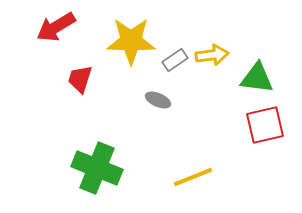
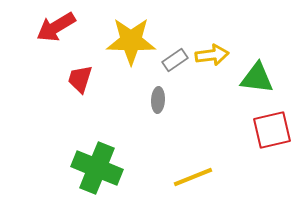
gray ellipse: rotated 70 degrees clockwise
red square: moved 7 px right, 5 px down
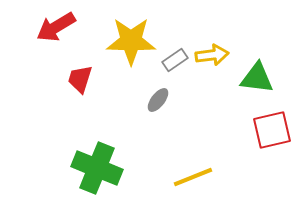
gray ellipse: rotated 35 degrees clockwise
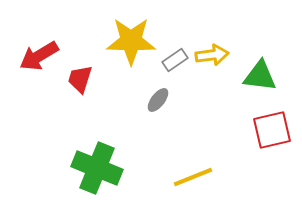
red arrow: moved 17 px left, 29 px down
green triangle: moved 3 px right, 2 px up
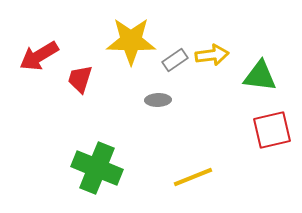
gray ellipse: rotated 50 degrees clockwise
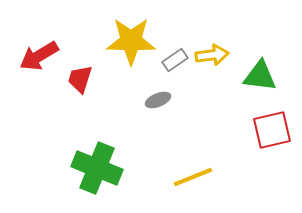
gray ellipse: rotated 20 degrees counterclockwise
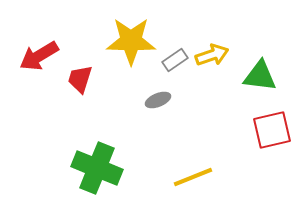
yellow arrow: rotated 12 degrees counterclockwise
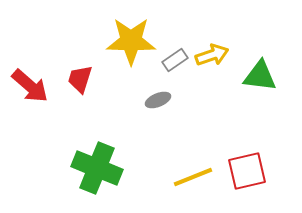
red arrow: moved 9 px left, 30 px down; rotated 108 degrees counterclockwise
red square: moved 25 px left, 41 px down
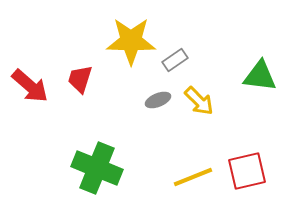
yellow arrow: moved 13 px left, 46 px down; rotated 64 degrees clockwise
